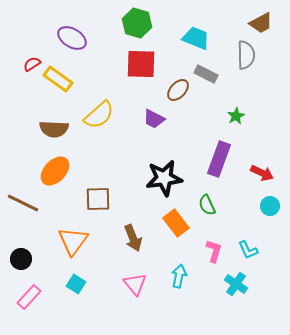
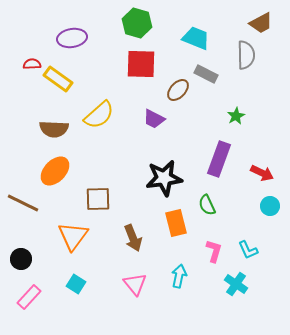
purple ellipse: rotated 40 degrees counterclockwise
red semicircle: rotated 30 degrees clockwise
orange rectangle: rotated 24 degrees clockwise
orange triangle: moved 5 px up
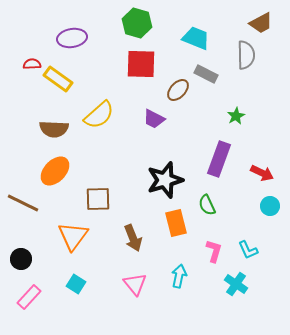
black star: moved 1 px right, 2 px down; rotated 9 degrees counterclockwise
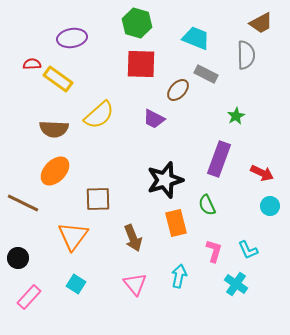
black circle: moved 3 px left, 1 px up
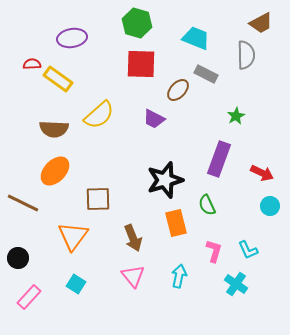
pink triangle: moved 2 px left, 8 px up
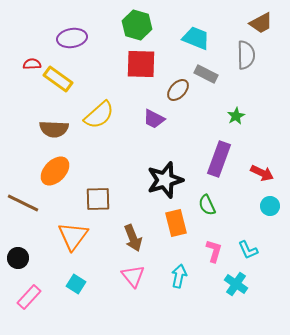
green hexagon: moved 2 px down
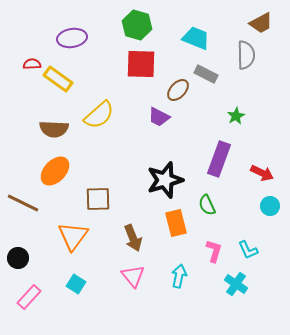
purple trapezoid: moved 5 px right, 2 px up
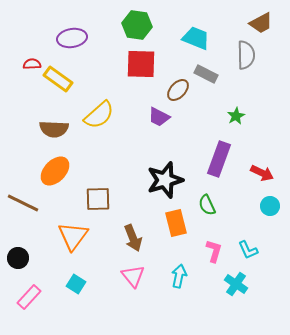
green hexagon: rotated 8 degrees counterclockwise
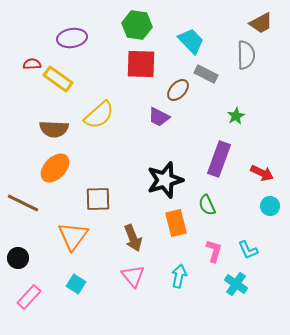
cyan trapezoid: moved 5 px left, 3 px down; rotated 24 degrees clockwise
orange ellipse: moved 3 px up
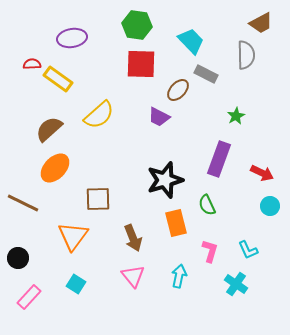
brown semicircle: moved 5 px left; rotated 136 degrees clockwise
pink L-shape: moved 4 px left
